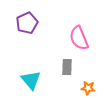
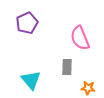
pink semicircle: moved 1 px right
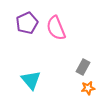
pink semicircle: moved 24 px left, 10 px up
gray rectangle: moved 16 px right; rotated 28 degrees clockwise
orange star: rotated 16 degrees counterclockwise
